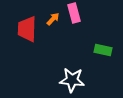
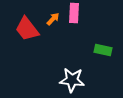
pink rectangle: rotated 18 degrees clockwise
red trapezoid: rotated 40 degrees counterclockwise
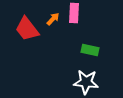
green rectangle: moved 13 px left
white star: moved 14 px right, 2 px down
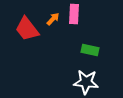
pink rectangle: moved 1 px down
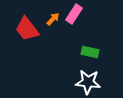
pink rectangle: rotated 30 degrees clockwise
green rectangle: moved 2 px down
white star: moved 2 px right
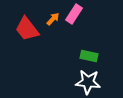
green rectangle: moved 1 px left, 4 px down
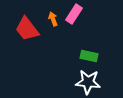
orange arrow: rotated 64 degrees counterclockwise
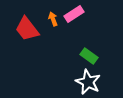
pink rectangle: rotated 24 degrees clockwise
green rectangle: rotated 24 degrees clockwise
white star: rotated 20 degrees clockwise
